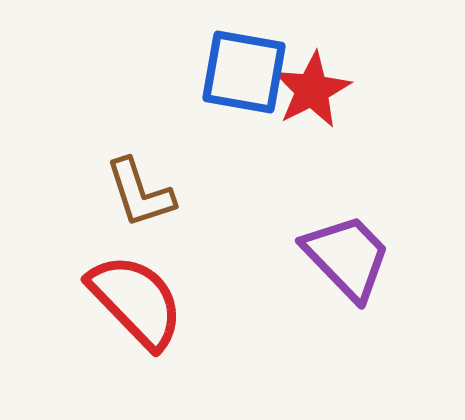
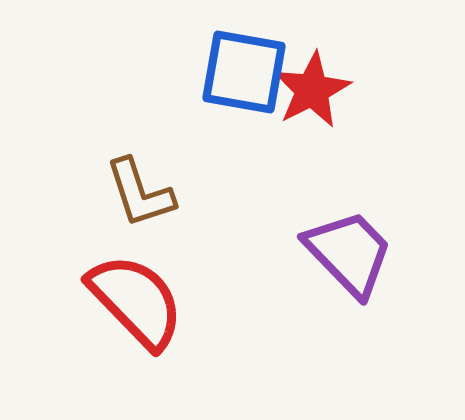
purple trapezoid: moved 2 px right, 4 px up
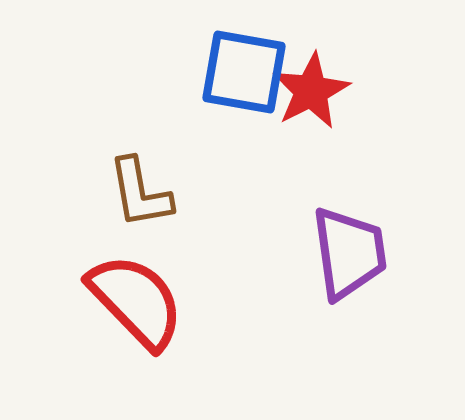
red star: moved 1 px left, 1 px down
brown L-shape: rotated 8 degrees clockwise
purple trapezoid: rotated 36 degrees clockwise
